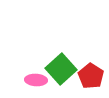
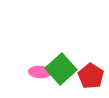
pink ellipse: moved 4 px right, 8 px up
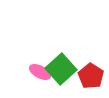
pink ellipse: rotated 25 degrees clockwise
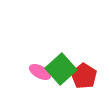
red pentagon: moved 7 px left
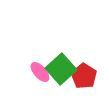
pink ellipse: rotated 20 degrees clockwise
